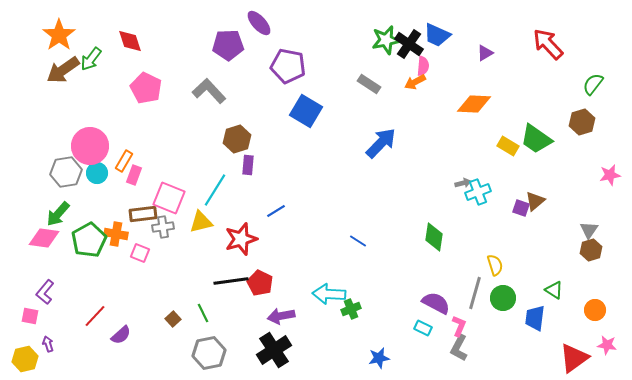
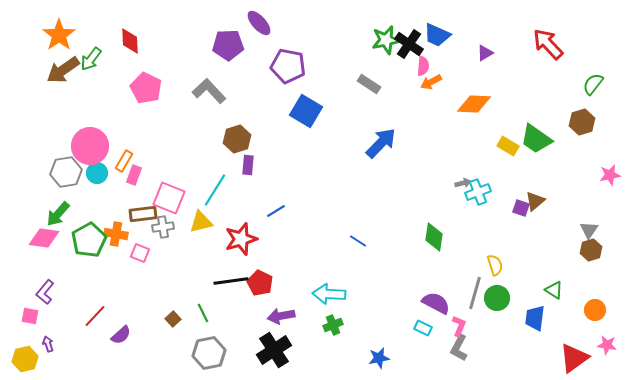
red diamond at (130, 41): rotated 16 degrees clockwise
orange arrow at (415, 82): moved 16 px right
green circle at (503, 298): moved 6 px left
green cross at (351, 309): moved 18 px left, 16 px down
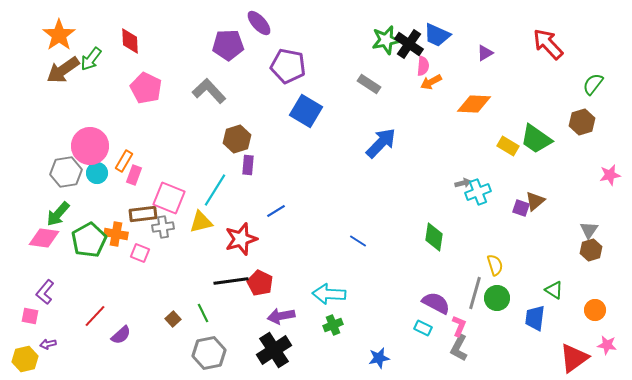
purple arrow at (48, 344): rotated 84 degrees counterclockwise
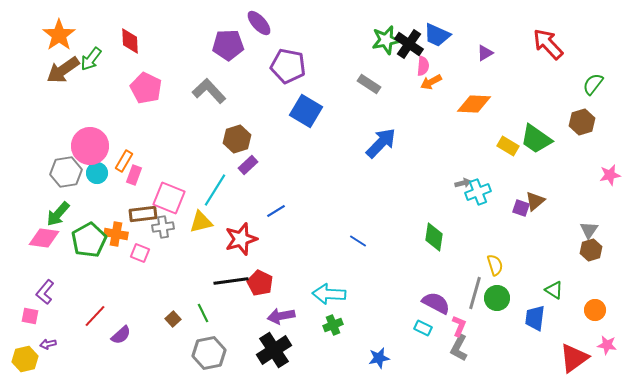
purple rectangle at (248, 165): rotated 42 degrees clockwise
